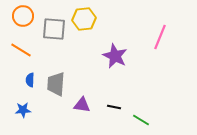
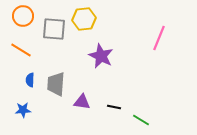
pink line: moved 1 px left, 1 px down
purple star: moved 14 px left
purple triangle: moved 3 px up
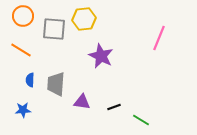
black line: rotated 32 degrees counterclockwise
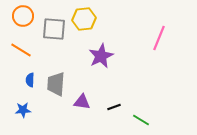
purple star: rotated 20 degrees clockwise
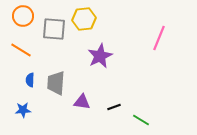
purple star: moved 1 px left
gray trapezoid: moved 1 px up
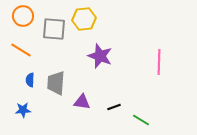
pink line: moved 24 px down; rotated 20 degrees counterclockwise
purple star: rotated 25 degrees counterclockwise
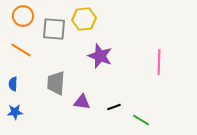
blue semicircle: moved 17 px left, 4 px down
blue star: moved 8 px left, 2 px down
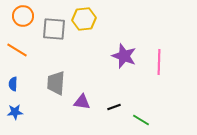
orange line: moved 4 px left
purple star: moved 24 px right
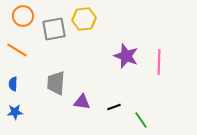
gray square: rotated 15 degrees counterclockwise
purple star: moved 2 px right
green line: rotated 24 degrees clockwise
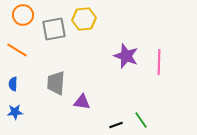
orange circle: moved 1 px up
black line: moved 2 px right, 18 px down
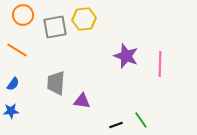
gray square: moved 1 px right, 2 px up
pink line: moved 1 px right, 2 px down
blue semicircle: rotated 144 degrees counterclockwise
purple triangle: moved 1 px up
blue star: moved 4 px left, 1 px up
